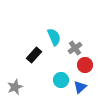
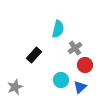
cyan semicircle: moved 4 px right, 8 px up; rotated 36 degrees clockwise
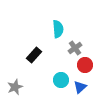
cyan semicircle: rotated 18 degrees counterclockwise
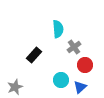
gray cross: moved 1 px left, 1 px up
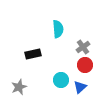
gray cross: moved 9 px right
black rectangle: moved 1 px left, 1 px up; rotated 35 degrees clockwise
gray star: moved 4 px right
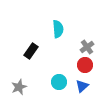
gray cross: moved 4 px right
black rectangle: moved 2 px left, 3 px up; rotated 42 degrees counterclockwise
cyan circle: moved 2 px left, 2 px down
blue triangle: moved 2 px right, 1 px up
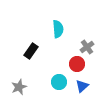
red circle: moved 8 px left, 1 px up
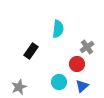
cyan semicircle: rotated 12 degrees clockwise
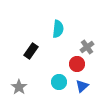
gray star: rotated 14 degrees counterclockwise
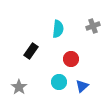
gray cross: moved 6 px right, 21 px up; rotated 16 degrees clockwise
red circle: moved 6 px left, 5 px up
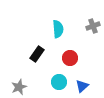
cyan semicircle: rotated 12 degrees counterclockwise
black rectangle: moved 6 px right, 3 px down
red circle: moved 1 px left, 1 px up
gray star: rotated 14 degrees clockwise
